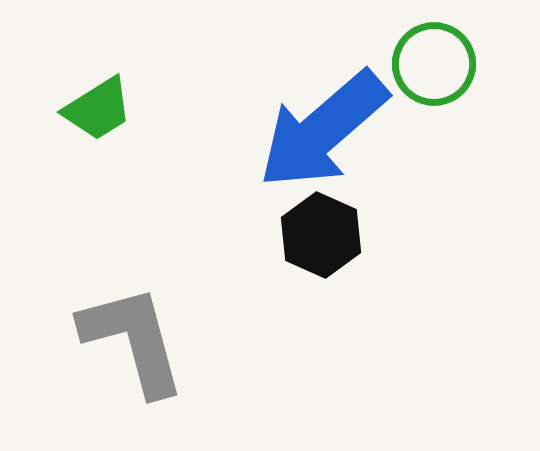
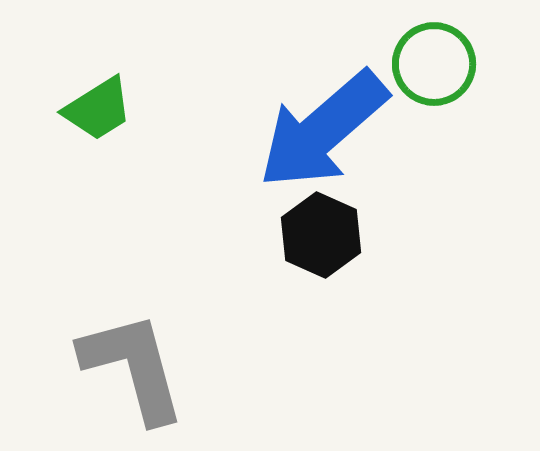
gray L-shape: moved 27 px down
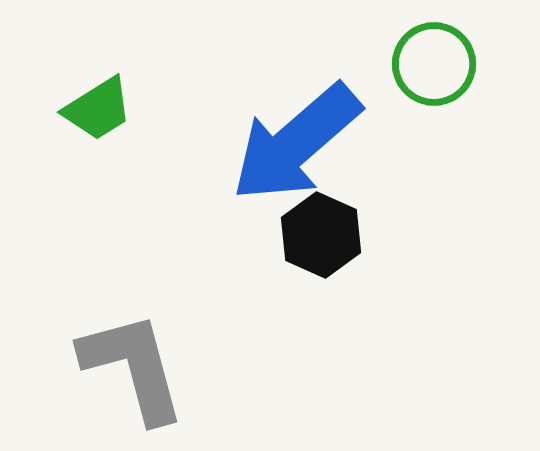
blue arrow: moved 27 px left, 13 px down
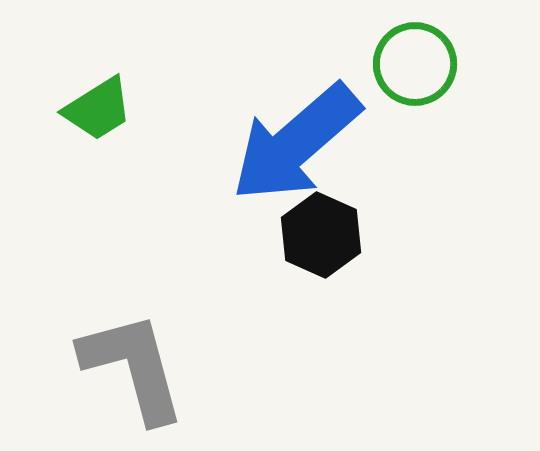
green circle: moved 19 px left
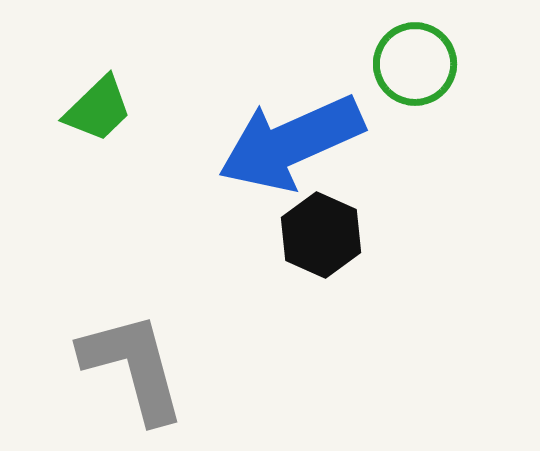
green trapezoid: rotated 12 degrees counterclockwise
blue arrow: moved 5 px left; rotated 17 degrees clockwise
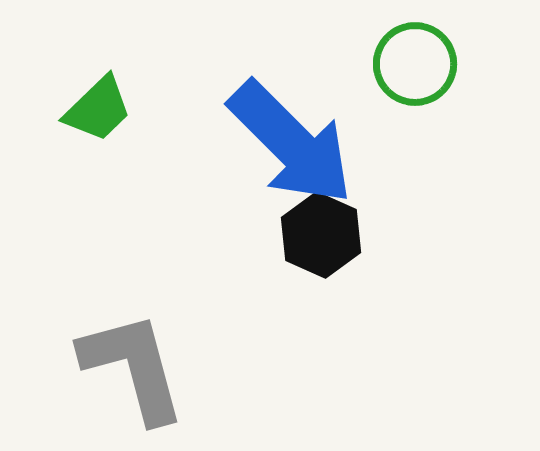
blue arrow: rotated 111 degrees counterclockwise
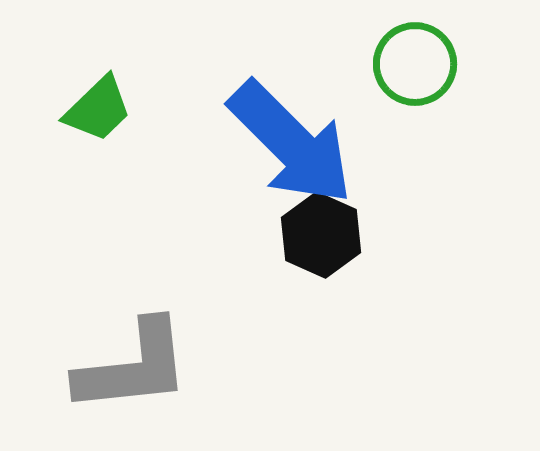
gray L-shape: rotated 99 degrees clockwise
